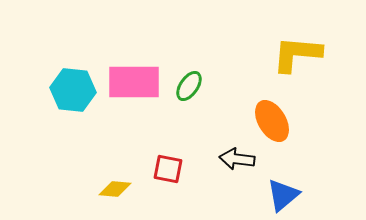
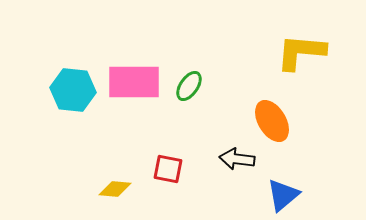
yellow L-shape: moved 4 px right, 2 px up
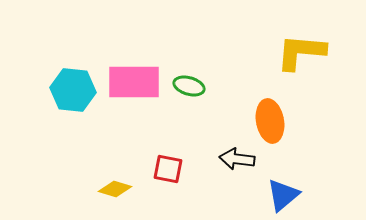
green ellipse: rotated 72 degrees clockwise
orange ellipse: moved 2 px left; rotated 21 degrees clockwise
yellow diamond: rotated 12 degrees clockwise
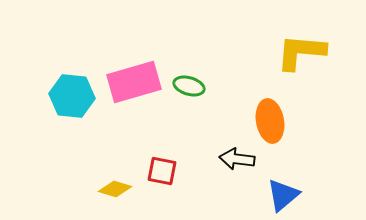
pink rectangle: rotated 16 degrees counterclockwise
cyan hexagon: moved 1 px left, 6 px down
red square: moved 6 px left, 2 px down
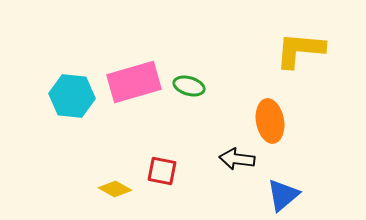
yellow L-shape: moved 1 px left, 2 px up
yellow diamond: rotated 12 degrees clockwise
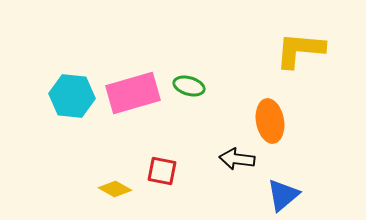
pink rectangle: moved 1 px left, 11 px down
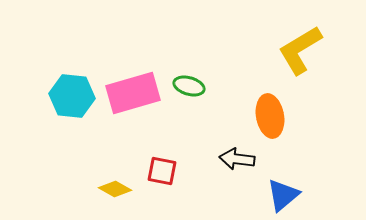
yellow L-shape: rotated 36 degrees counterclockwise
orange ellipse: moved 5 px up
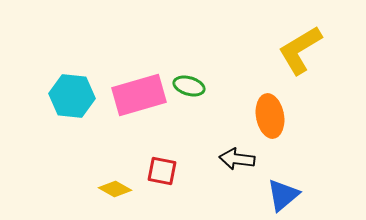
pink rectangle: moved 6 px right, 2 px down
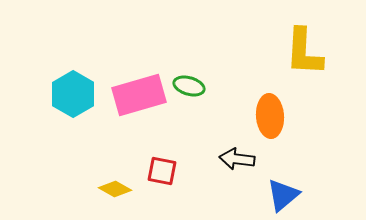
yellow L-shape: moved 4 px right, 2 px down; rotated 56 degrees counterclockwise
cyan hexagon: moved 1 px right, 2 px up; rotated 24 degrees clockwise
orange ellipse: rotated 6 degrees clockwise
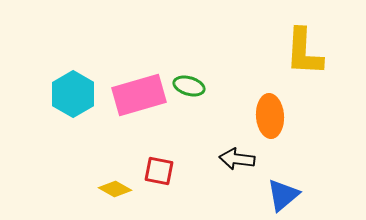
red square: moved 3 px left
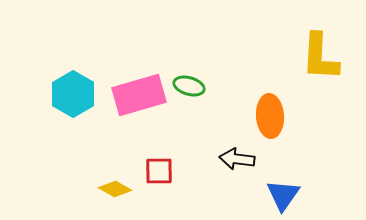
yellow L-shape: moved 16 px right, 5 px down
red square: rotated 12 degrees counterclockwise
blue triangle: rotated 15 degrees counterclockwise
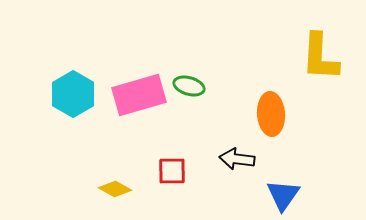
orange ellipse: moved 1 px right, 2 px up
red square: moved 13 px right
